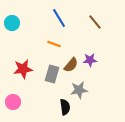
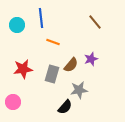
blue line: moved 18 px left; rotated 24 degrees clockwise
cyan circle: moved 5 px right, 2 px down
orange line: moved 1 px left, 2 px up
purple star: moved 1 px right, 1 px up; rotated 16 degrees counterclockwise
black semicircle: rotated 49 degrees clockwise
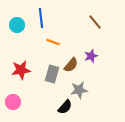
purple star: moved 3 px up
red star: moved 2 px left, 1 px down
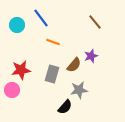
blue line: rotated 30 degrees counterclockwise
brown semicircle: moved 3 px right
pink circle: moved 1 px left, 12 px up
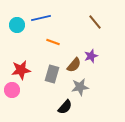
blue line: rotated 66 degrees counterclockwise
gray star: moved 1 px right, 3 px up
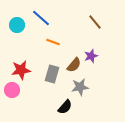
blue line: rotated 54 degrees clockwise
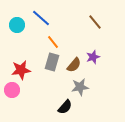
orange line: rotated 32 degrees clockwise
purple star: moved 2 px right, 1 px down
gray rectangle: moved 12 px up
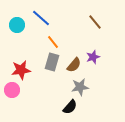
black semicircle: moved 5 px right
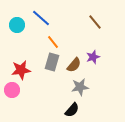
black semicircle: moved 2 px right, 3 px down
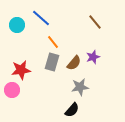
brown semicircle: moved 2 px up
